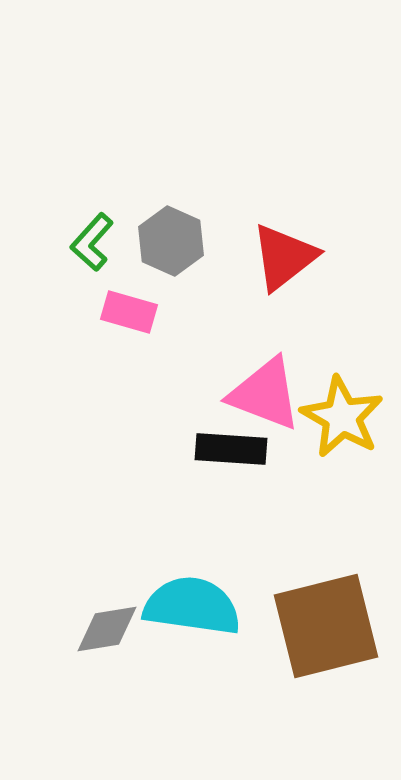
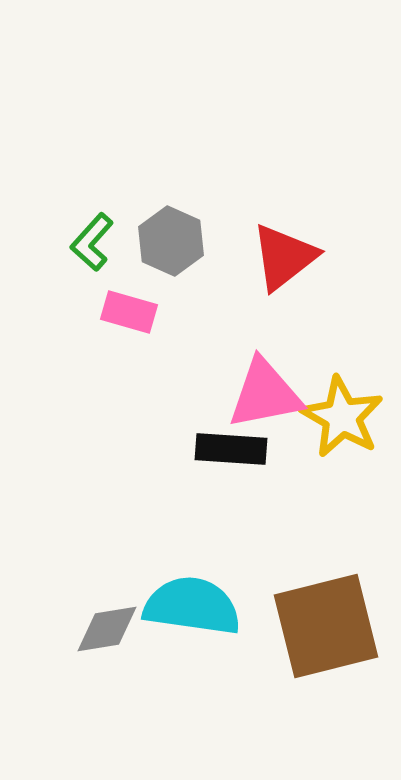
pink triangle: rotated 32 degrees counterclockwise
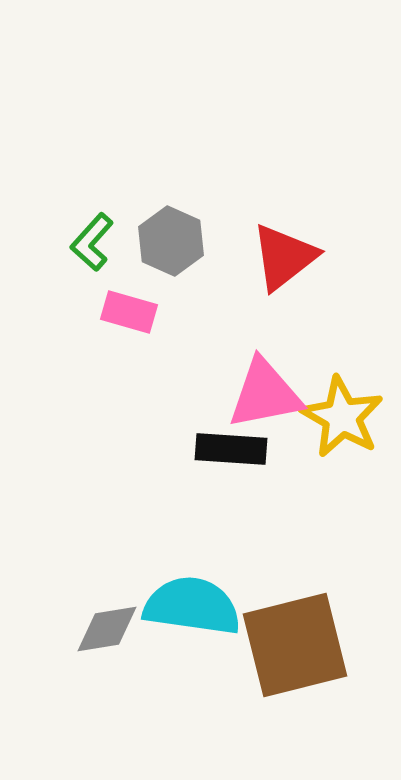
brown square: moved 31 px left, 19 px down
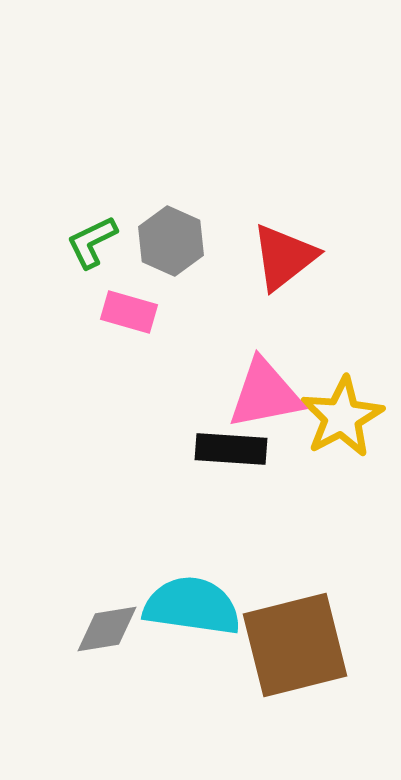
green L-shape: rotated 22 degrees clockwise
yellow star: rotated 14 degrees clockwise
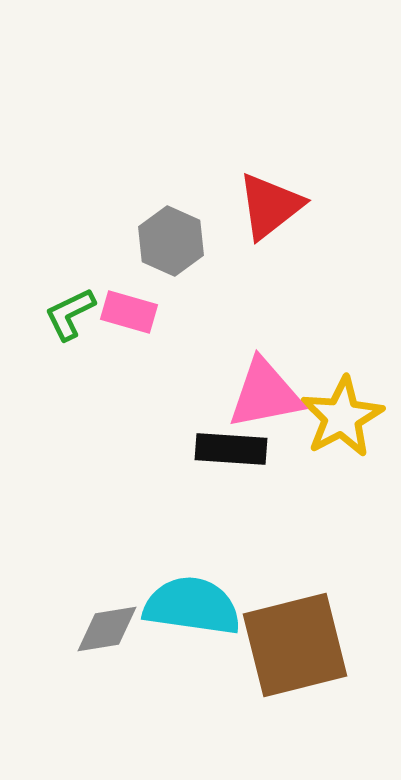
green L-shape: moved 22 px left, 72 px down
red triangle: moved 14 px left, 51 px up
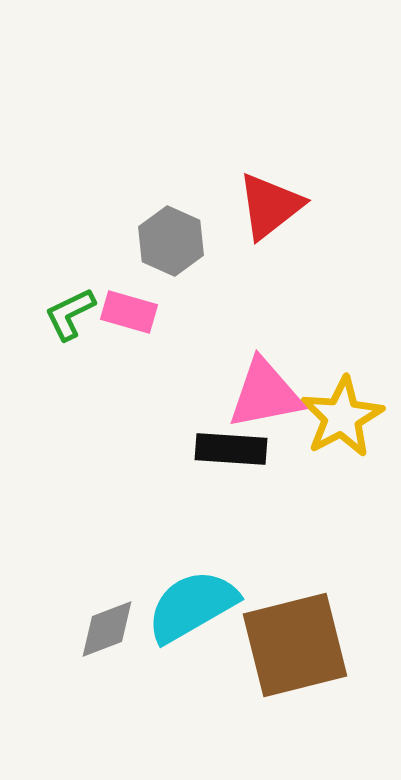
cyan semicircle: rotated 38 degrees counterclockwise
gray diamond: rotated 12 degrees counterclockwise
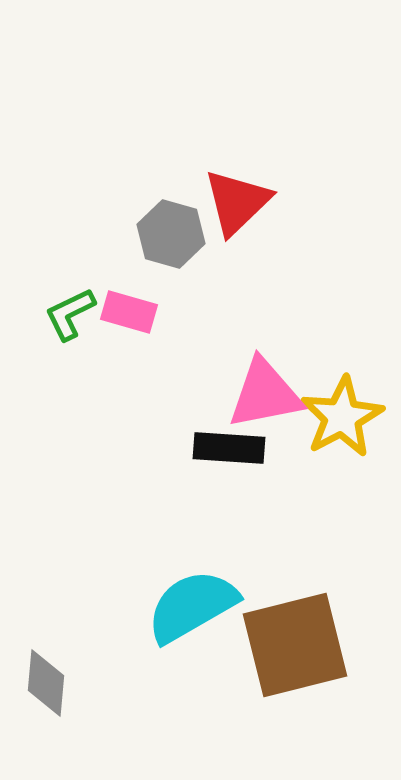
red triangle: moved 33 px left, 4 px up; rotated 6 degrees counterclockwise
gray hexagon: moved 7 px up; rotated 8 degrees counterclockwise
black rectangle: moved 2 px left, 1 px up
gray diamond: moved 61 px left, 54 px down; rotated 64 degrees counterclockwise
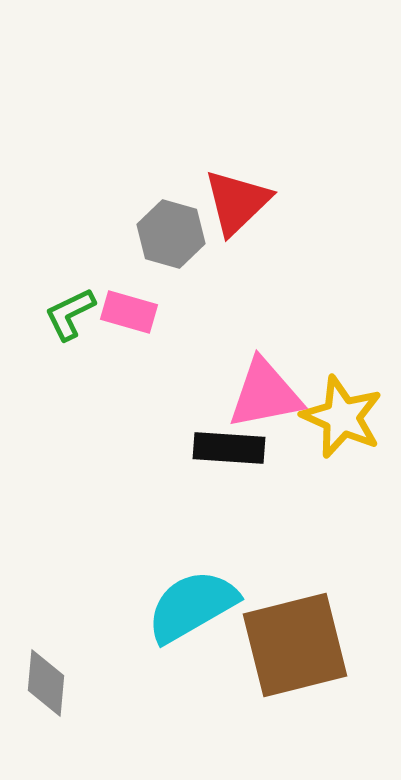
yellow star: rotated 20 degrees counterclockwise
